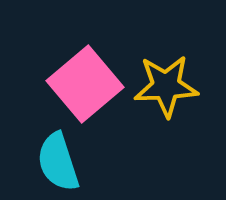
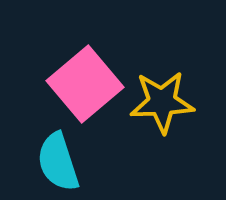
yellow star: moved 4 px left, 16 px down
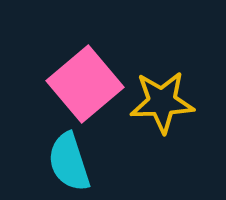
cyan semicircle: moved 11 px right
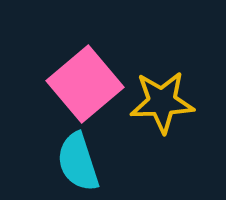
cyan semicircle: moved 9 px right
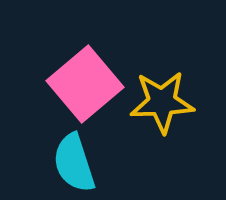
cyan semicircle: moved 4 px left, 1 px down
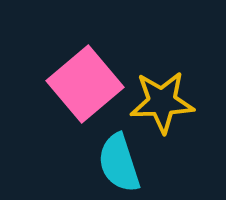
cyan semicircle: moved 45 px right
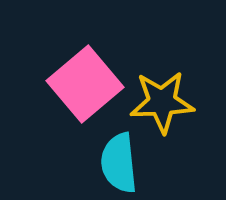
cyan semicircle: rotated 12 degrees clockwise
